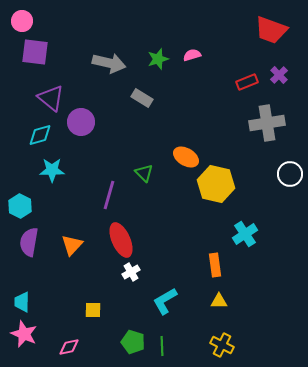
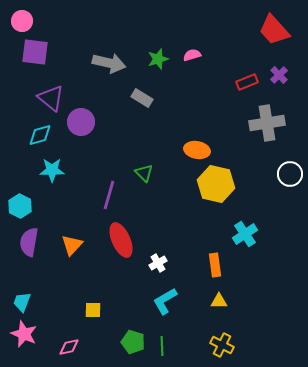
red trapezoid: moved 3 px right; rotated 28 degrees clockwise
orange ellipse: moved 11 px right, 7 px up; rotated 20 degrees counterclockwise
white cross: moved 27 px right, 9 px up
cyan trapezoid: rotated 20 degrees clockwise
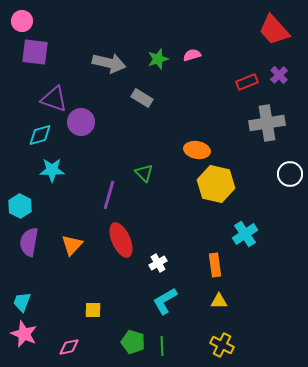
purple triangle: moved 3 px right, 1 px down; rotated 20 degrees counterclockwise
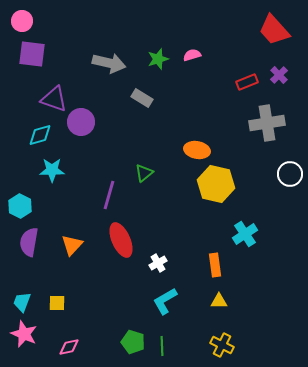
purple square: moved 3 px left, 2 px down
green triangle: rotated 36 degrees clockwise
yellow square: moved 36 px left, 7 px up
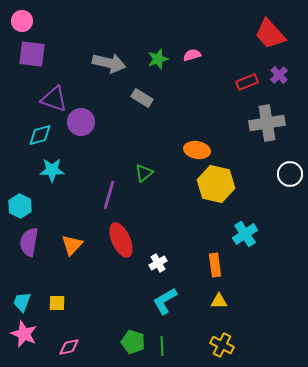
red trapezoid: moved 4 px left, 4 px down
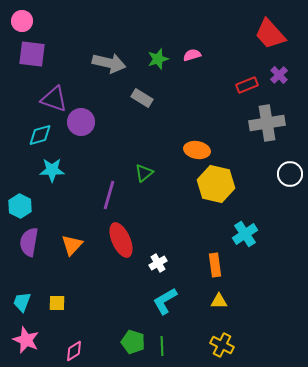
red rectangle: moved 3 px down
pink star: moved 2 px right, 6 px down
pink diamond: moved 5 px right, 4 px down; rotated 20 degrees counterclockwise
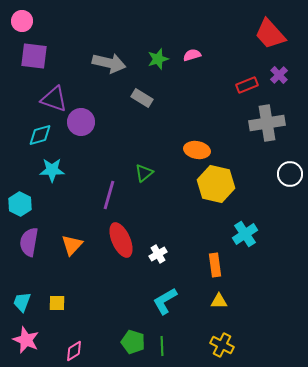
purple square: moved 2 px right, 2 px down
cyan hexagon: moved 2 px up
white cross: moved 9 px up
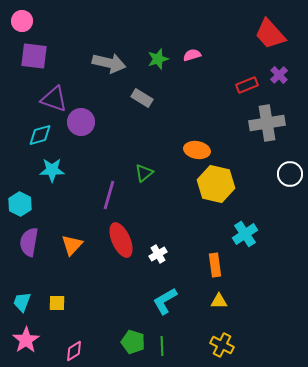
pink star: rotated 16 degrees clockwise
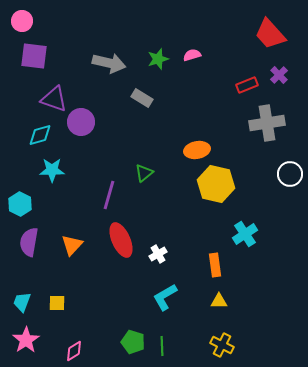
orange ellipse: rotated 20 degrees counterclockwise
cyan L-shape: moved 4 px up
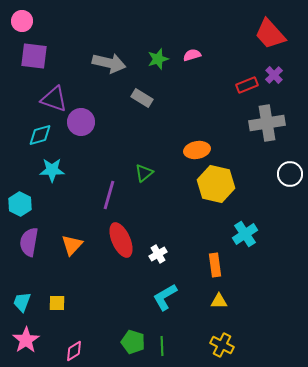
purple cross: moved 5 px left
